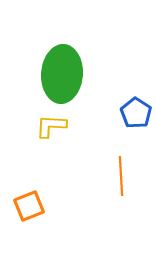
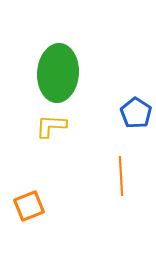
green ellipse: moved 4 px left, 1 px up
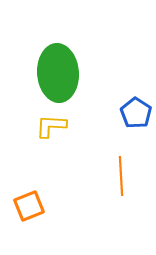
green ellipse: rotated 8 degrees counterclockwise
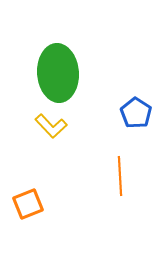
yellow L-shape: rotated 136 degrees counterclockwise
orange line: moved 1 px left
orange square: moved 1 px left, 2 px up
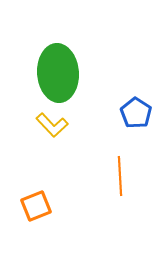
yellow L-shape: moved 1 px right, 1 px up
orange square: moved 8 px right, 2 px down
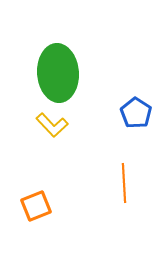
orange line: moved 4 px right, 7 px down
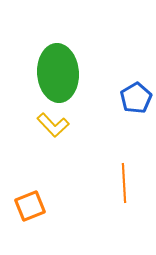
blue pentagon: moved 15 px up; rotated 8 degrees clockwise
yellow L-shape: moved 1 px right
orange square: moved 6 px left
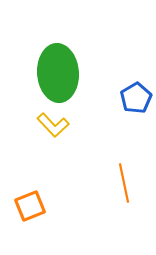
orange line: rotated 9 degrees counterclockwise
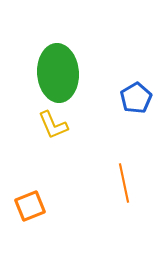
yellow L-shape: rotated 20 degrees clockwise
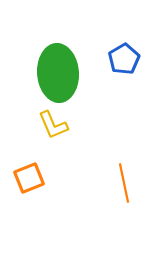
blue pentagon: moved 12 px left, 39 px up
orange square: moved 1 px left, 28 px up
